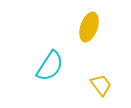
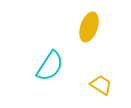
yellow trapezoid: rotated 20 degrees counterclockwise
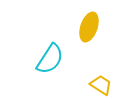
cyan semicircle: moved 7 px up
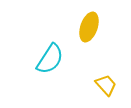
yellow trapezoid: moved 5 px right; rotated 15 degrees clockwise
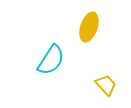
cyan semicircle: moved 1 px right, 1 px down
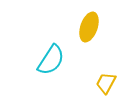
yellow trapezoid: moved 2 px up; rotated 110 degrees counterclockwise
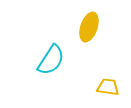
yellow trapezoid: moved 2 px right, 4 px down; rotated 70 degrees clockwise
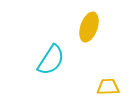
yellow trapezoid: rotated 10 degrees counterclockwise
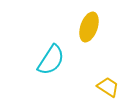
yellow trapezoid: rotated 35 degrees clockwise
